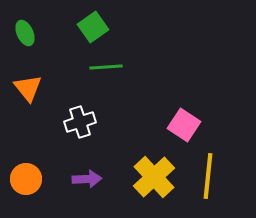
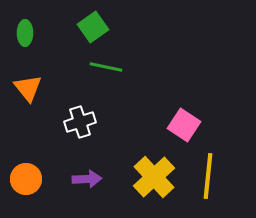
green ellipse: rotated 25 degrees clockwise
green line: rotated 16 degrees clockwise
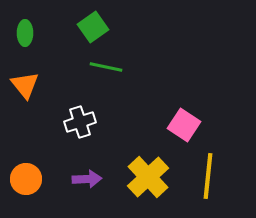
orange triangle: moved 3 px left, 3 px up
yellow cross: moved 6 px left
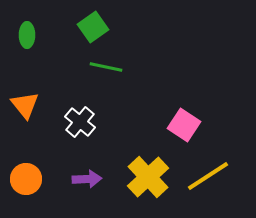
green ellipse: moved 2 px right, 2 px down
orange triangle: moved 20 px down
white cross: rotated 32 degrees counterclockwise
yellow line: rotated 51 degrees clockwise
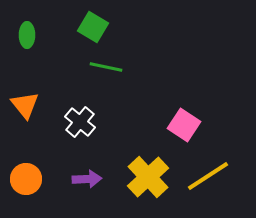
green square: rotated 24 degrees counterclockwise
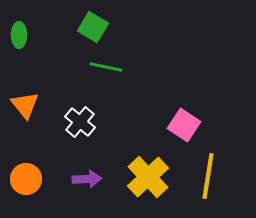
green ellipse: moved 8 px left
yellow line: rotated 48 degrees counterclockwise
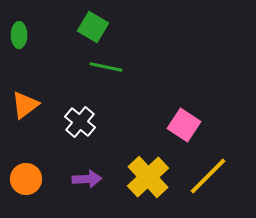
orange triangle: rotated 32 degrees clockwise
yellow line: rotated 36 degrees clockwise
